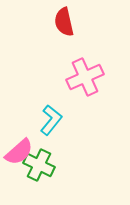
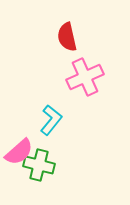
red semicircle: moved 3 px right, 15 px down
green cross: rotated 12 degrees counterclockwise
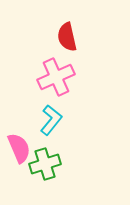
pink cross: moved 29 px left
pink semicircle: moved 4 px up; rotated 72 degrees counterclockwise
green cross: moved 6 px right, 1 px up; rotated 32 degrees counterclockwise
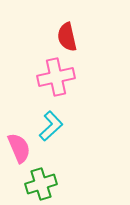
pink cross: rotated 12 degrees clockwise
cyan L-shape: moved 6 px down; rotated 8 degrees clockwise
green cross: moved 4 px left, 20 px down
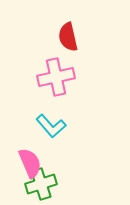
red semicircle: moved 1 px right
cyan L-shape: rotated 92 degrees clockwise
pink semicircle: moved 11 px right, 15 px down
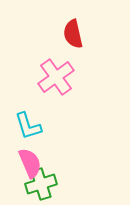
red semicircle: moved 5 px right, 3 px up
pink cross: rotated 24 degrees counterclockwise
cyan L-shape: moved 23 px left; rotated 24 degrees clockwise
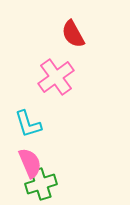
red semicircle: rotated 16 degrees counterclockwise
cyan L-shape: moved 2 px up
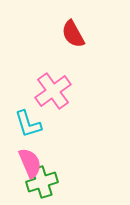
pink cross: moved 3 px left, 14 px down
green cross: moved 1 px right, 2 px up
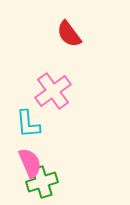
red semicircle: moved 4 px left; rotated 8 degrees counterclockwise
cyan L-shape: rotated 12 degrees clockwise
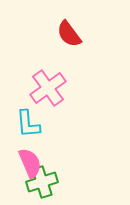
pink cross: moved 5 px left, 3 px up
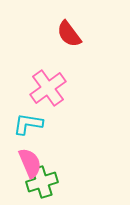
cyan L-shape: rotated 104 degrees clockwise
